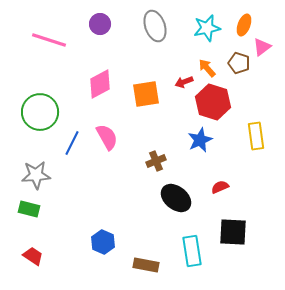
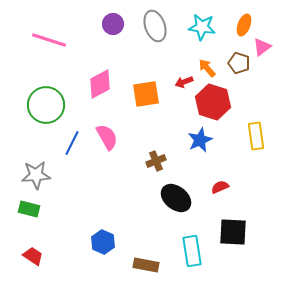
purple circle: moved 13 px right
cyan star: moved 5 px left, 1 px up; rotated 20 degrees clockwise
green circle: moved 6 px right, 7 px up
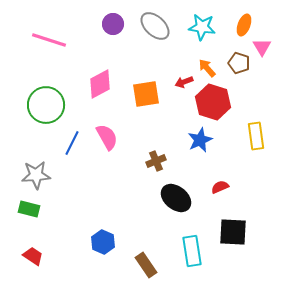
gray ellipse: rotated 28 degrees counterclockwise
pink triangle: rotated 24 degrees counterclockwise
brown rectangle: rotated 45 degrees clockwise
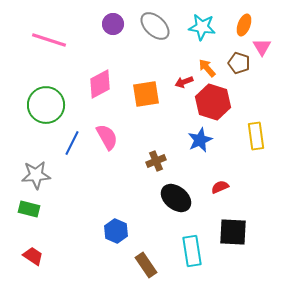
blue hexagon: moved 13 px right, 11 px up
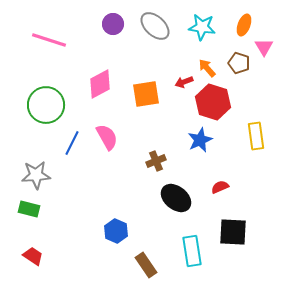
pink triangle: moved 2 px right
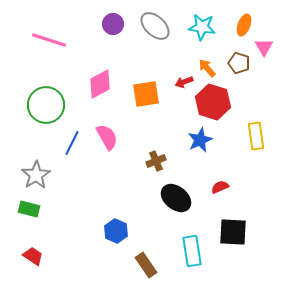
gray star: rotated 28 degrees counterclockwise
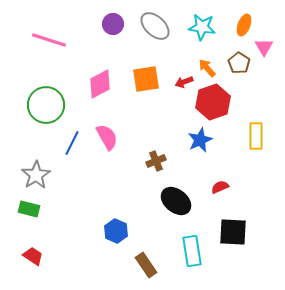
brown pentagon: rotated 15 degrees clockwise
orange square: moved 15 px up
red hexagon: rotated 24 degrees clockwise
yellow rectangle: rotated 8 degrees clockwise
black ellipse: moved 3 px down
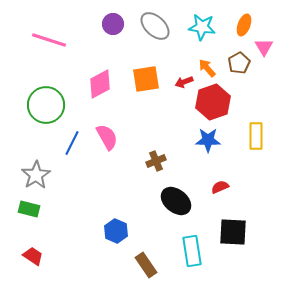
brown pentagon: rotated 10 degrees clockwise
blue star: moved 8 px right; rotated 25 degrees clockwise
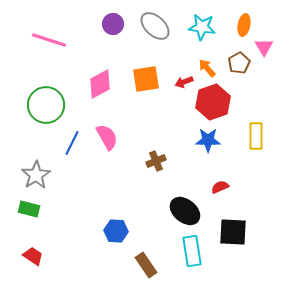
orange ellipse: rotated 10 degrees counterclockwise
black ellipse: moved 9 px right, 10 px down
blue hexagon: rotated 20 degrees counterclockwise
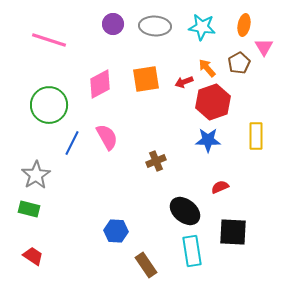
gray ellipse: rotated 40 degrees counterclockwise
green circle: moved 3 px right
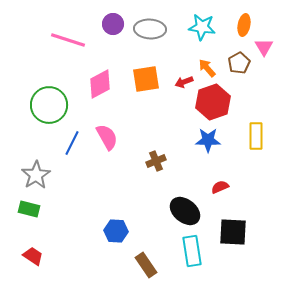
gray ellipse: moved 5 px left, 3 px down
pink line: moved 19 px right
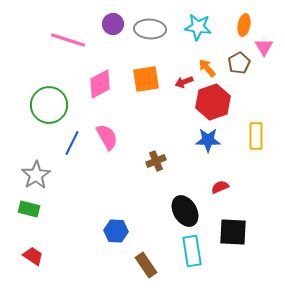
cyan star: moved 4 px left
black ellipse: rotated 20 degrees clockwise
